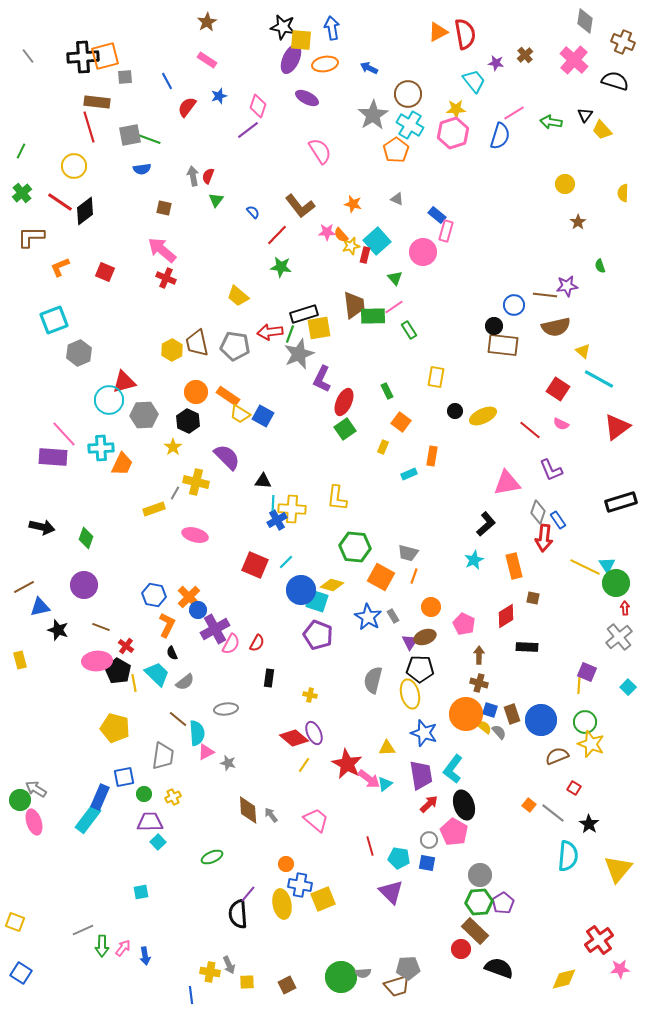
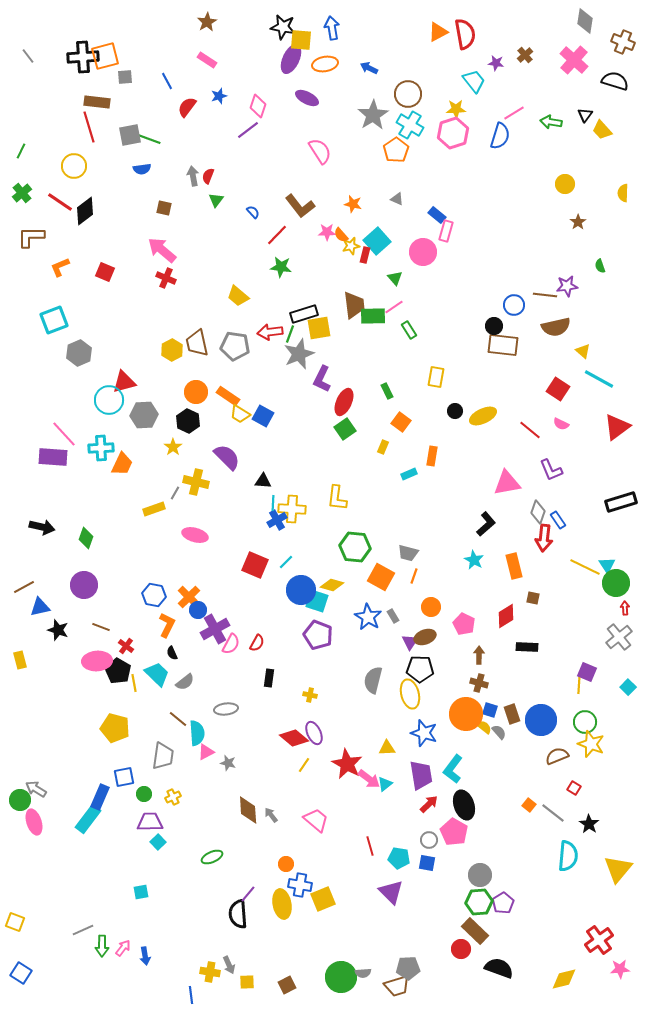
cyan star at (474, 560): rotated 18 degrees counterclockwise
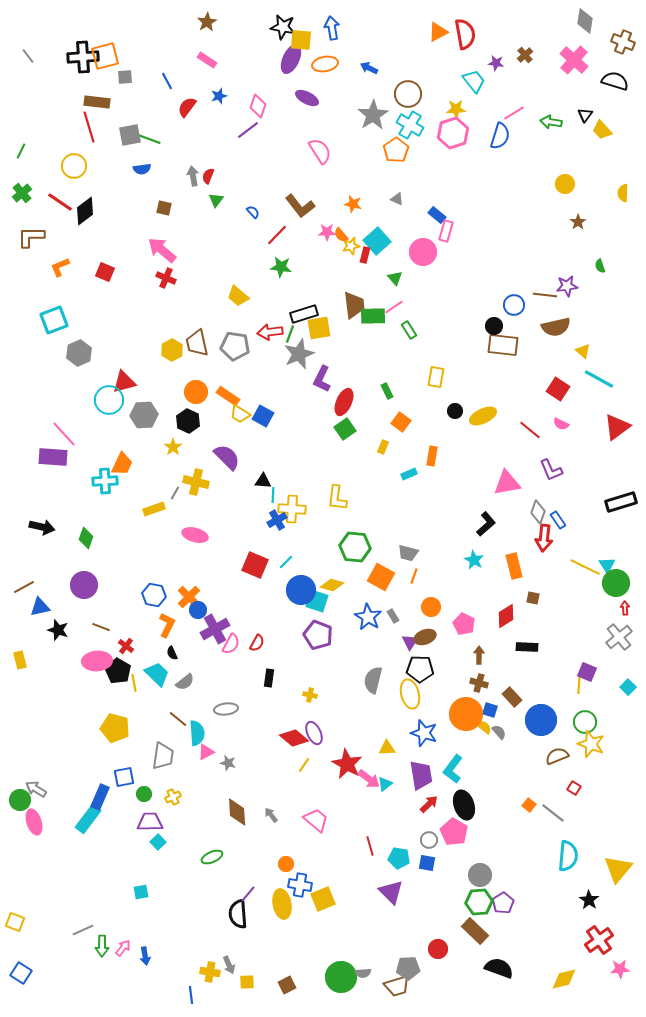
cyan cross at (101, 448): moved 4 px right, 33 px down
cyan line at (273, 503): moved 8 px up
brown rectangle at (512, 714): moved 17 px up; rotated 24 degrees counterclockwise
brown diamond at (248, 810): moved 11 px left, 2 px down
black star at (589, 824): moved 76 px down
red circle at (461, 949): moved 23 px left
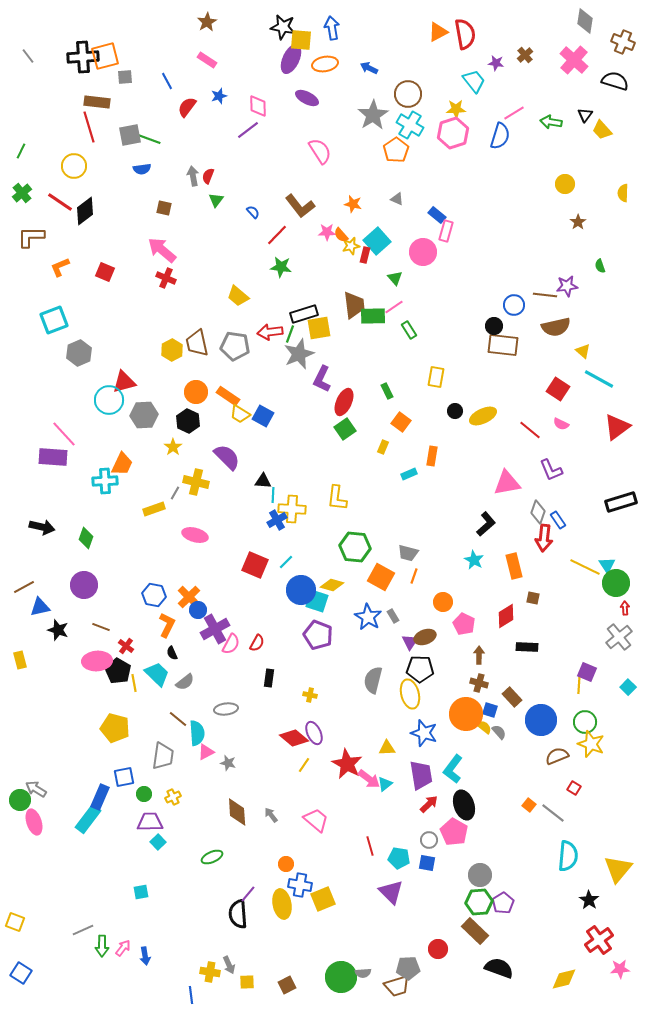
pink diamond at (258, 106): rotated 20 degrees counterclockwise
orange circle at (431, 607): moved 12 px right, 5 px up
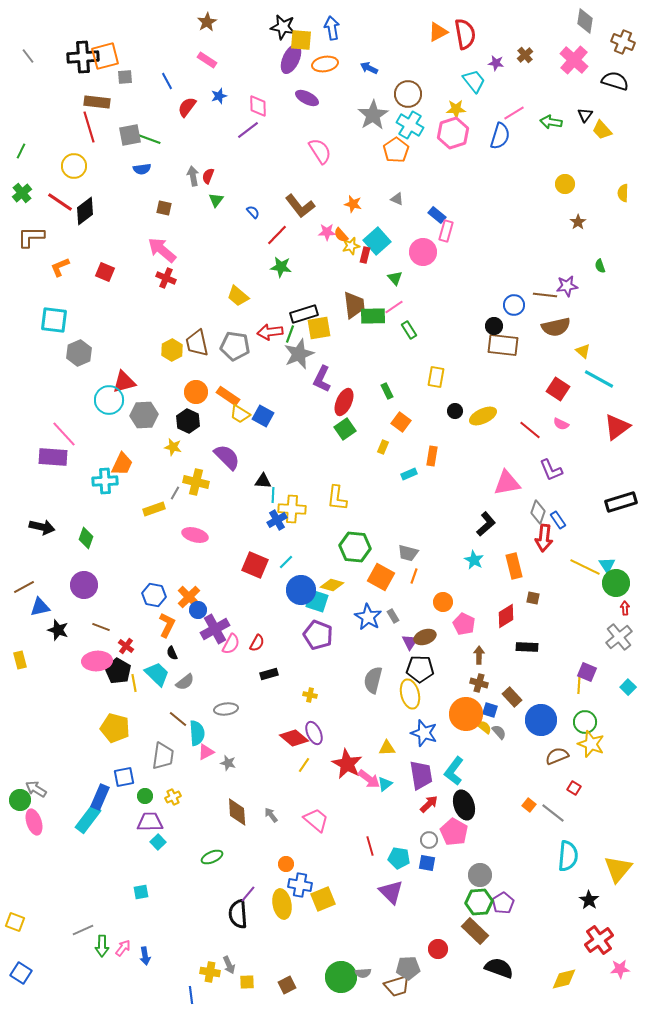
cyan square at (54, 320): rotated 28 degrees clockwise
yellow star at (173, 447): rotated 24 degrees counterclockwise
black rectangle at (269, 678): moved 4 px up; rotated 66 degrees clockwise
cyan L-shape at (453, 769): moved 1 px right, 2 px down
green circle at (144, 794): moved 1 px right, 2 px down
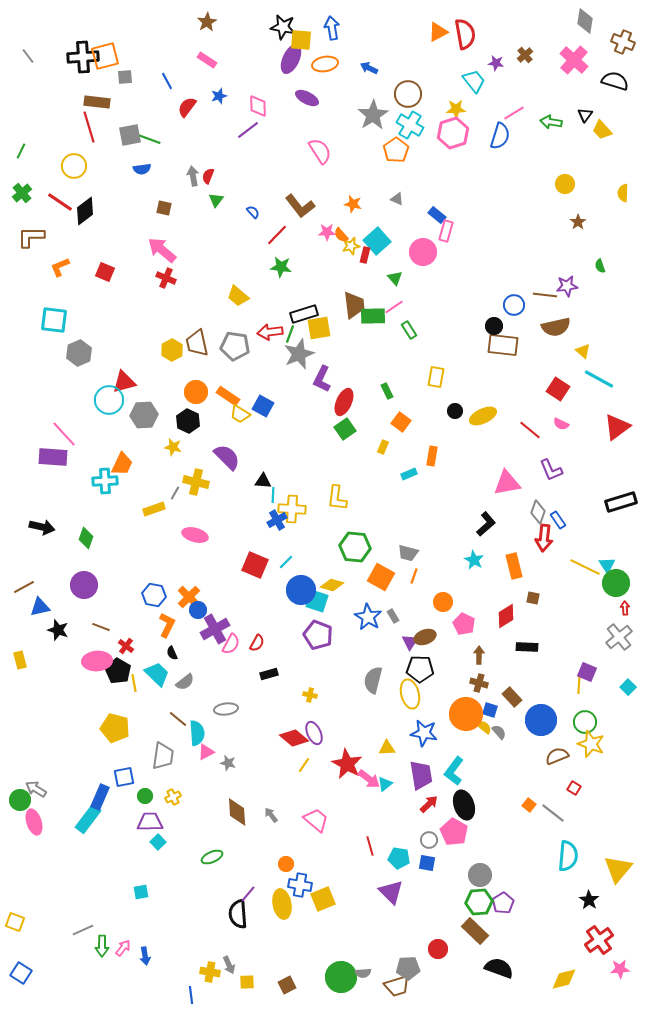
blue square at (263, 416): moved 10 px up
blue star at (424, 733): rotated 8 degrees counterclockwise
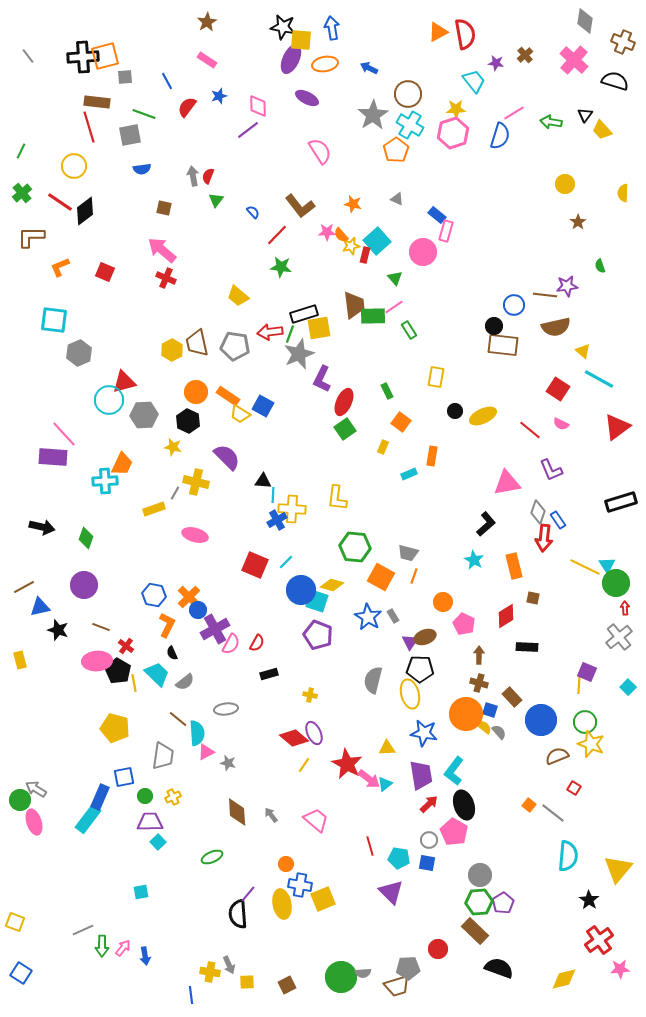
green line at (149, 139): moved 5 px left, 25 px up
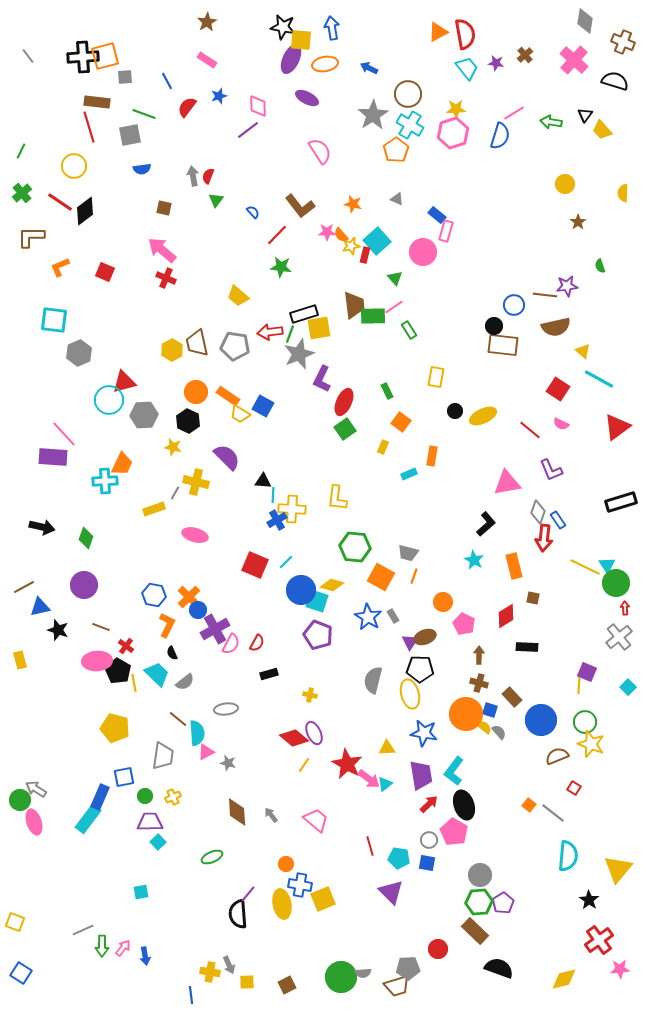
cyan trapezoid at (474, 81): moved 7 px left, 13 px up
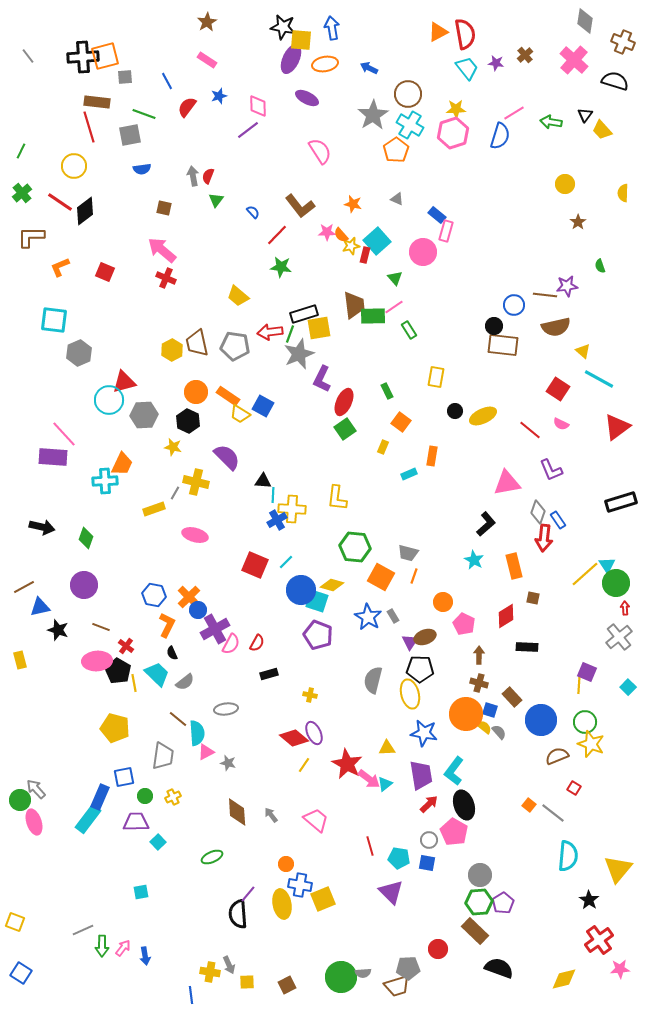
yellow line at (585, 567): moved 7 px down; rotated 68 degrees counterclockwise
gray arrow at (36, 789): rotated 15 degrees clockwise
purple trapezoid at (150, 822): moved 14 px left
